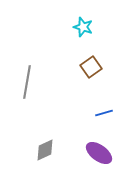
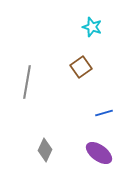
cyan star: moved 9 px right
brown square: moved 10 px left
gray diamond: rotated 40 degrees counterclockwise
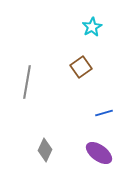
cyan star: rotated 24 degrees clockwise
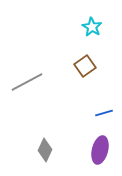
cyan star: rotated 12 degrees counterclockwise
brown square: moved 4 px right, 1 px up
gray line: rotated 52 degrees clockwise
purple ellipse: moved 1 px right, 3 px up; rotated 68 degrees clockwise
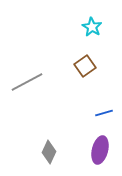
gray diamond: moved 4 px right, 2 px down
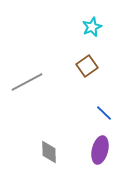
cyan star: rotated 18 degrees clockwise
brown square: moved 2 px right
blue line: rotated 60 degrees clockwise
gray diamond: rotated 25 degrees counterclockwise
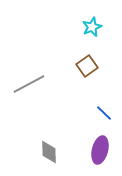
gray line: moved 2 px right, 2 px down
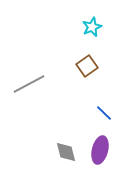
gray diamond: moved 17 px right; rotated 15 degrees counterclockwise
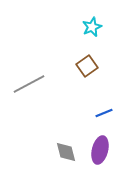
blue line: rotated 66 degrees counterclockwise
